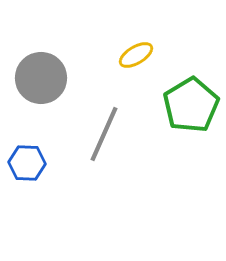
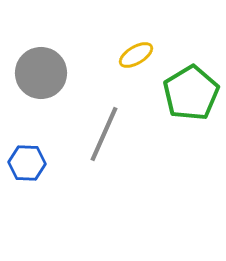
gray circle: moved 5 px up
green pentagon: moved 12 px up
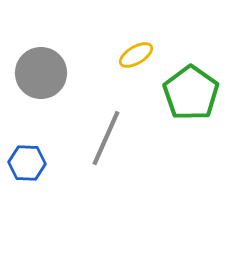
green pentagon: rotated 6 degrees counterclockwise
gray line: moved 2 px right, 4 px down
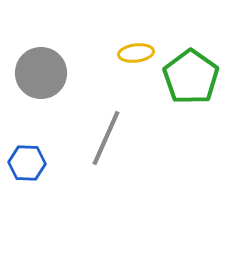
yellow ellipse: moved 2 px up; rotated 24 degrees clockwise
green pentagon: moved 16 px up
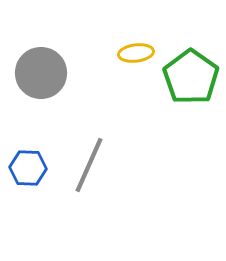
gray line: moved 17 px left, 27 px down
blue hexagon: moved 1 px right, 5 px down
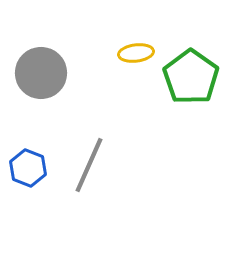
blue hexagon: rotated 18 degrees clockwise
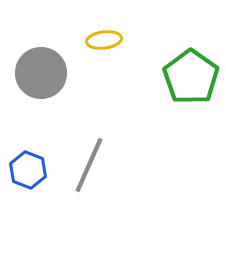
yellow ellipse: moved 32 px left, 13 px up
blue hexagon: moved 2 px down
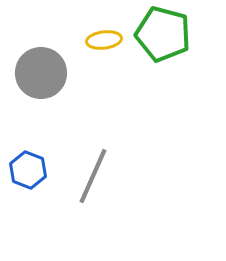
green pentagon: moved 28 px left, 43 px up; rotated 20 degrees counterclockwise
gray line: moved 4 px right, 11 px down
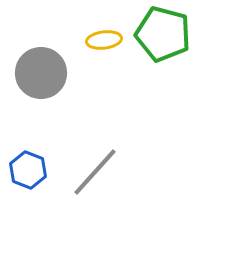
gray line: moved 2 px right, 4 px up; rotated 18 degrees clockwise
